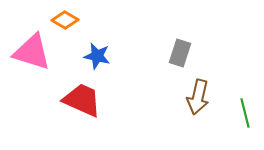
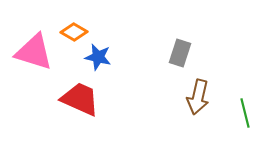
orange diamond: moved 9 px right, 12 px down
pink triangle: moved 2 px right
blue star: moved 1 px right, 1 px down
red trapezoid: moved 2 px left, 1 px up
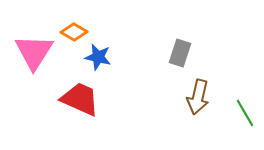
pink triangle: rotated 45 degrees clockwise
green line: rotated 16 degrees counterclockwise
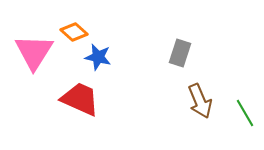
orange diamond: rotated 12 degrees clockwise
brown arrow: moved 2 px right, 4 px down; rotated 36 degrees counterclockwise
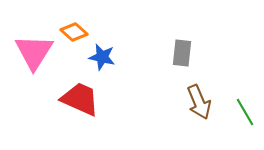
gray rectangle: moved 2 px right; rotated 12 degrees counterclockwise
blue star: moved 4 px right
brown arrow: moved 1 px left, 1 px down
green line: moved 1 px up
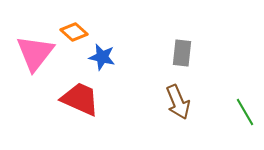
pink triangle: moved 1 px right, 1 px down; rotated 6 degrees clockwise
brown arrow: moved 21 px left
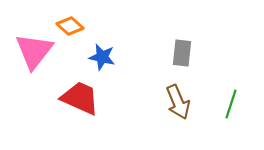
orange diamond: moved 4 px left, 6 px up
pink triangle: moved 1 px left, 2 px up
red trapezoid: moved 1 px up
green line: moved 14 px left, 8 px up; rotated 48 degrees clockwise
